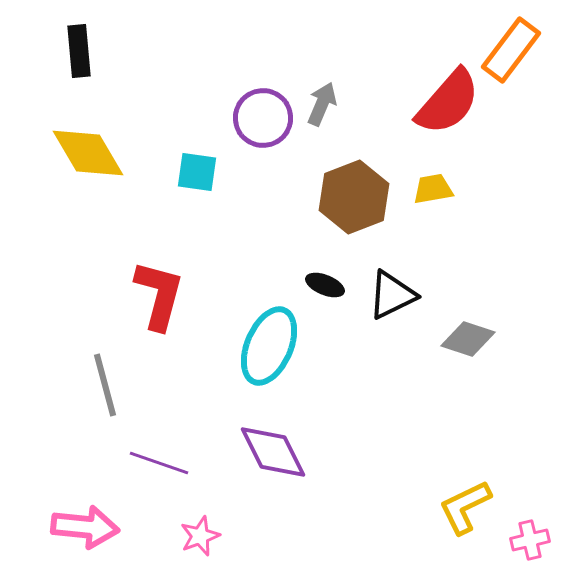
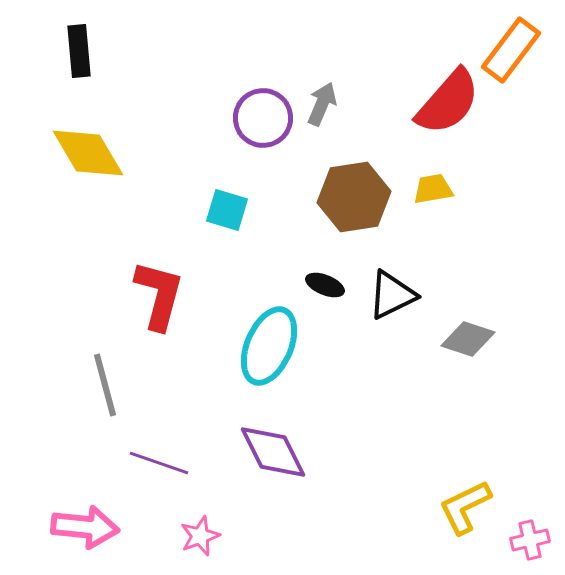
cyan square: moved 30 px right, 38 px down; rotated 9 degrees clockwise
brown hexagon: rotated 12 degrees clockwise
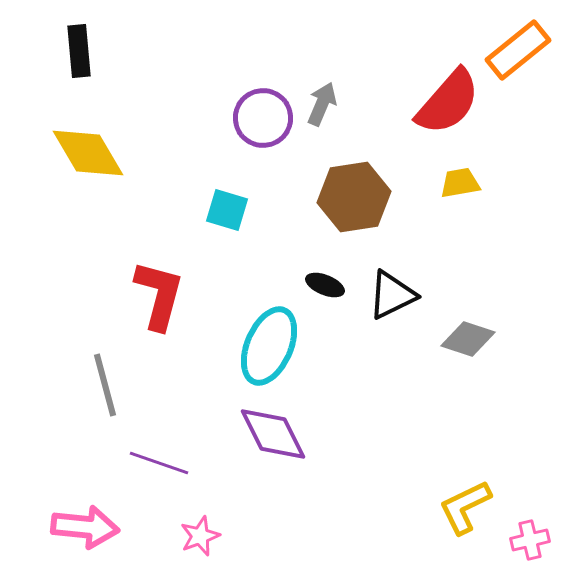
orange rectangle: moved 7 px right; rotated 14 degrees clockwise
yellow trapezoid: moved 27 px right, 6 px up
purple diamond: moved 18 px up
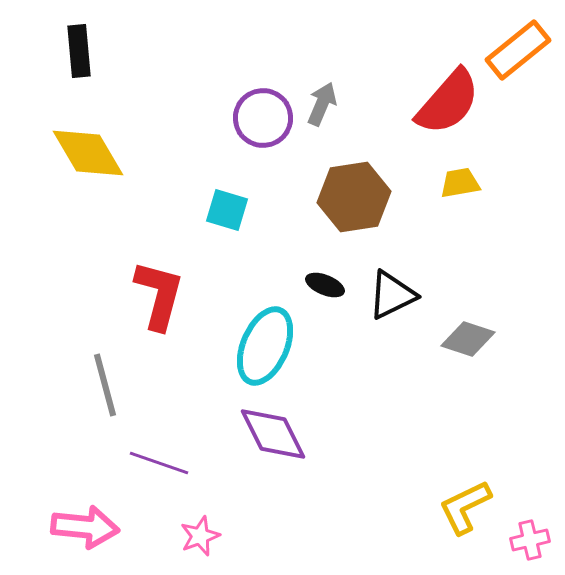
cyan ellipse: moved 4 px left
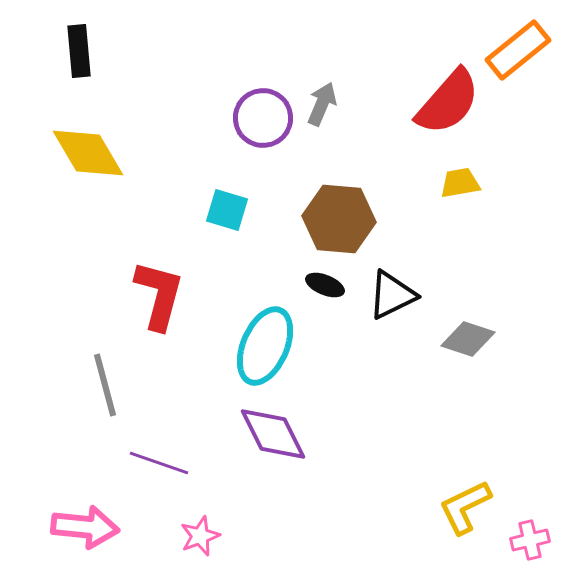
brown hexagon: moved 15 px left, 22 px down; rotated 14 degrees clockwise
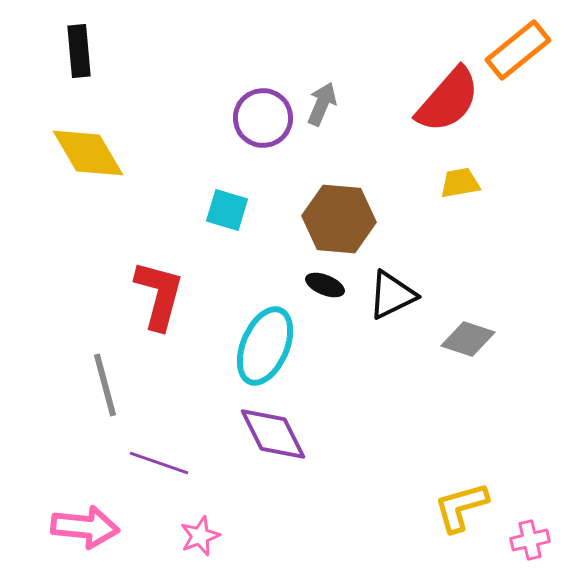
red semicircle: moved 2 px up
yellow L-shape: moved 4 px left; rotated 10 degrees clockwise
